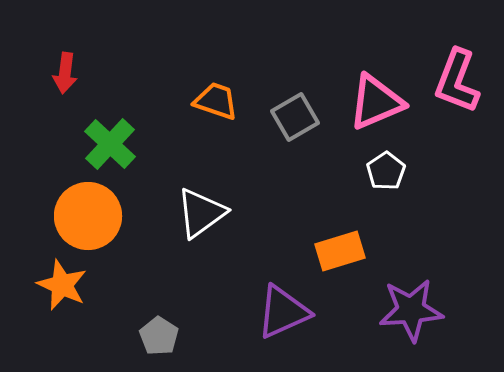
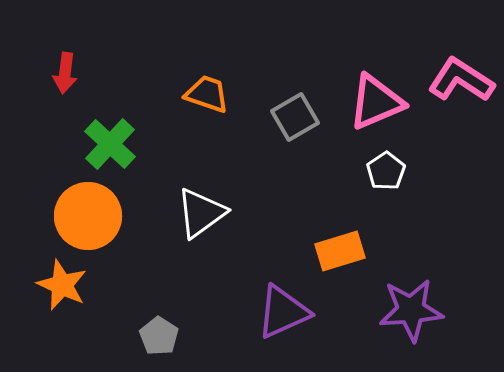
pink L-shape: moved 4 px right, 1 px up; rotated 102 degrees clockwise
orange trapezoid: moved 9 px left, 7 px up
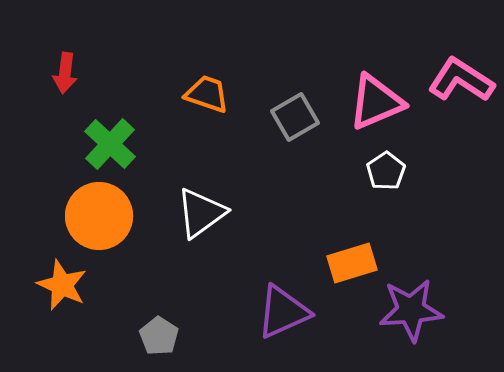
orange circle: moved 11 px right
orange rectangle: moved 12 px right, 12 px down
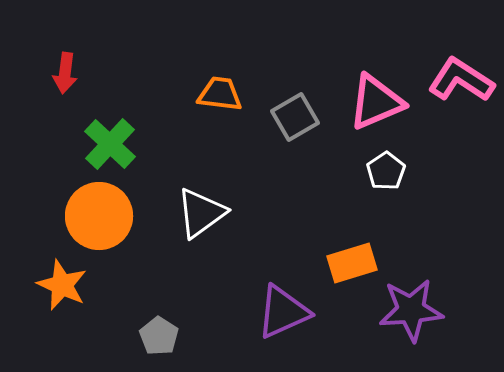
orange trapezoid: moved 13 px right; rotated 12 degrees counterclockwise
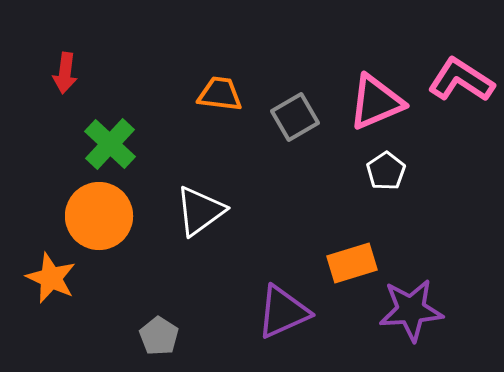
white triangle: moved 1 px left, 2 px up
orange star: moved 11 px left, 7 px up
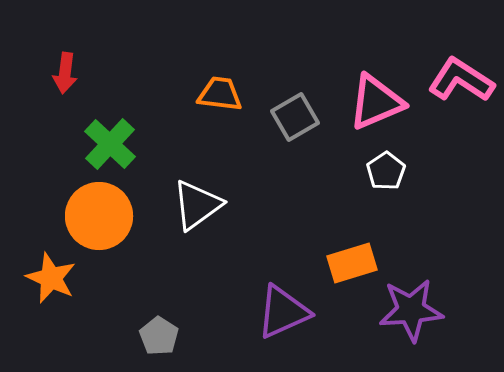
white triangle: moved 3 px left, 6 px up
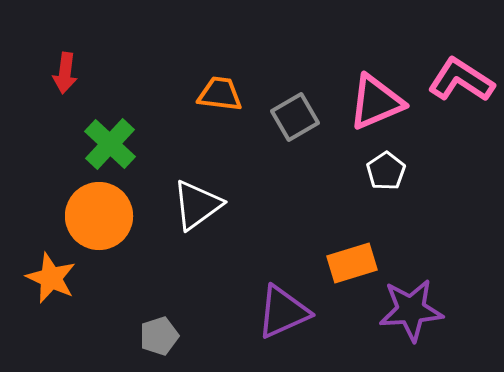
gray pentagon: rotated 21 degrees clockwise
